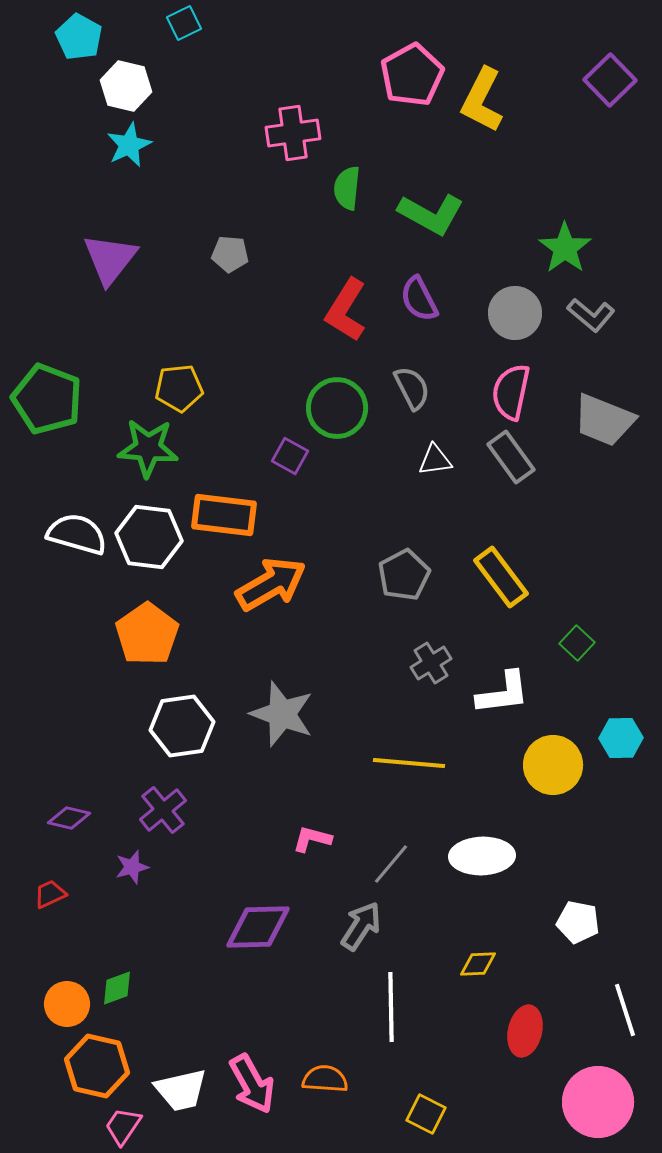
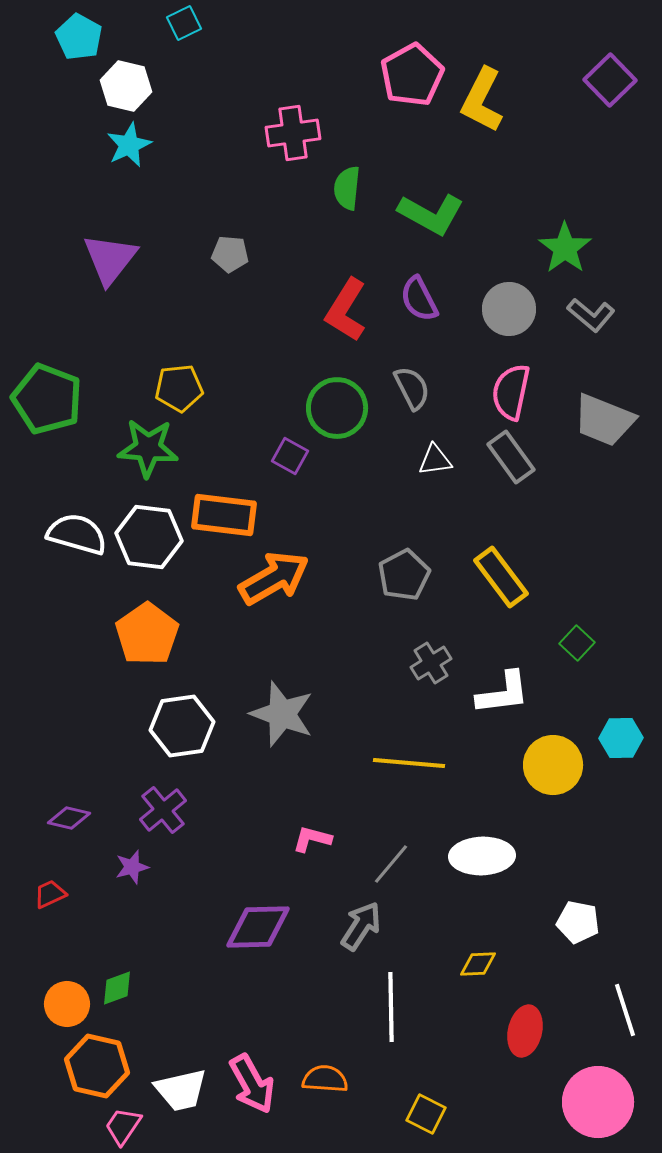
gray circle at (515, 313): moved 6 px left, 4 px up
orange arrow at (271, 584): moved 3 px right, 6 px up
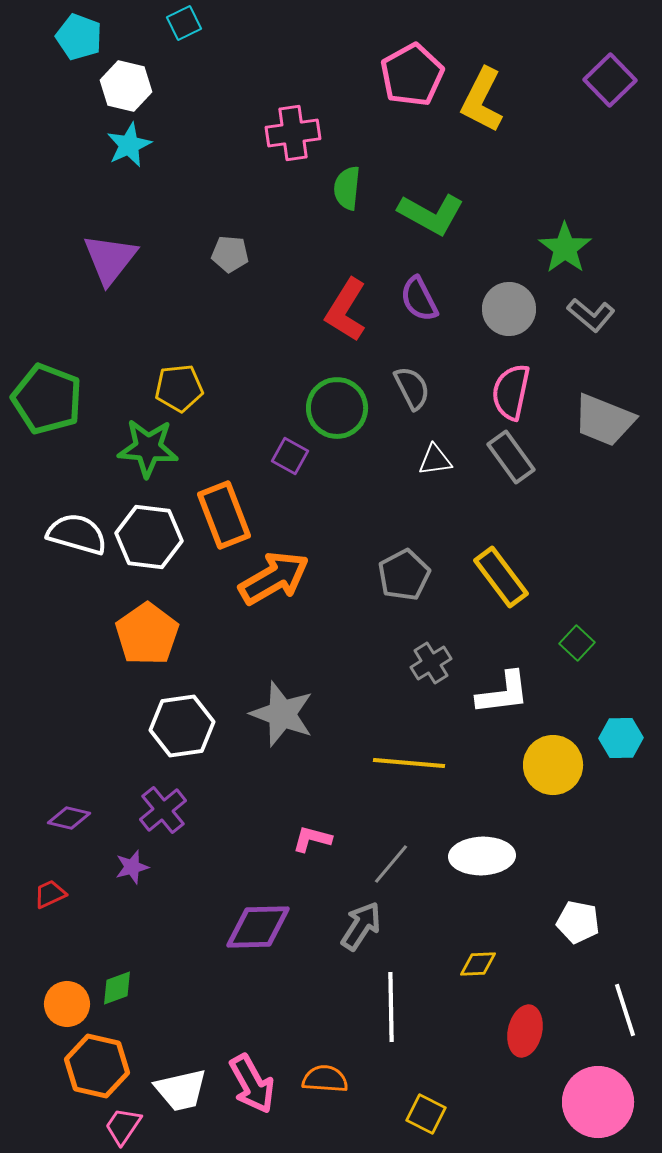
cyan pentagon at (79, 37): rotated 9 degrees counterclockwise
orange rectangle at (224, 515): rotated 62 degrees clockwise
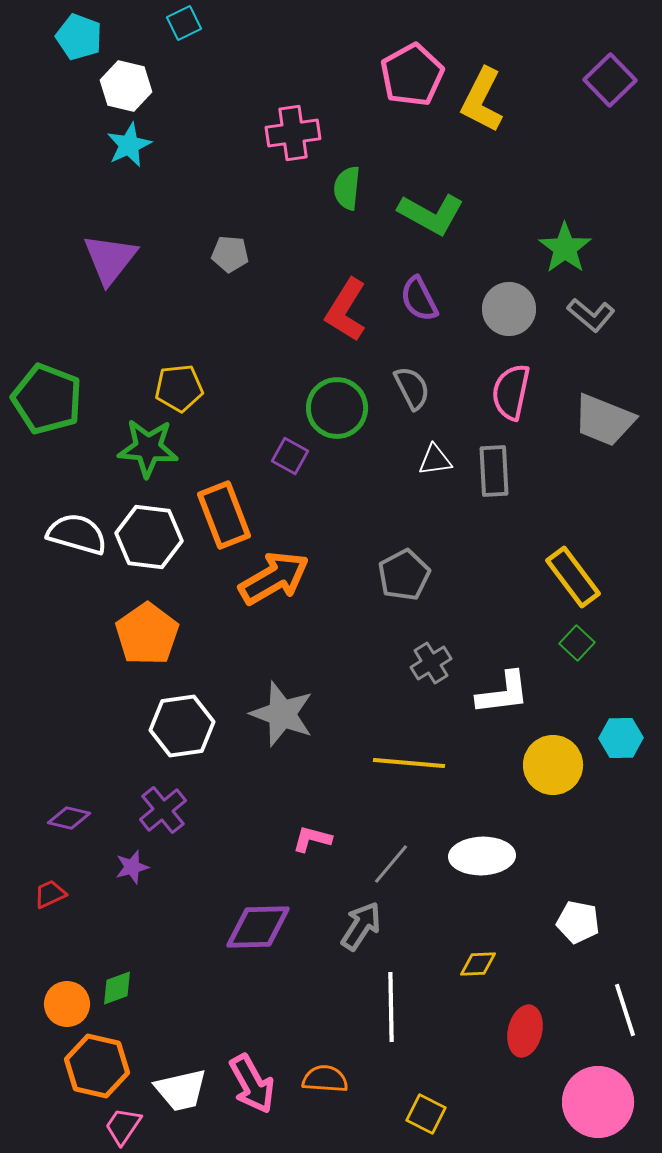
gray rectangle at (511, 457): moved 17 px left, 14 px down; rotated 33 degrees clockwise
yellow rectangle at (501, 577): moved 72 px right
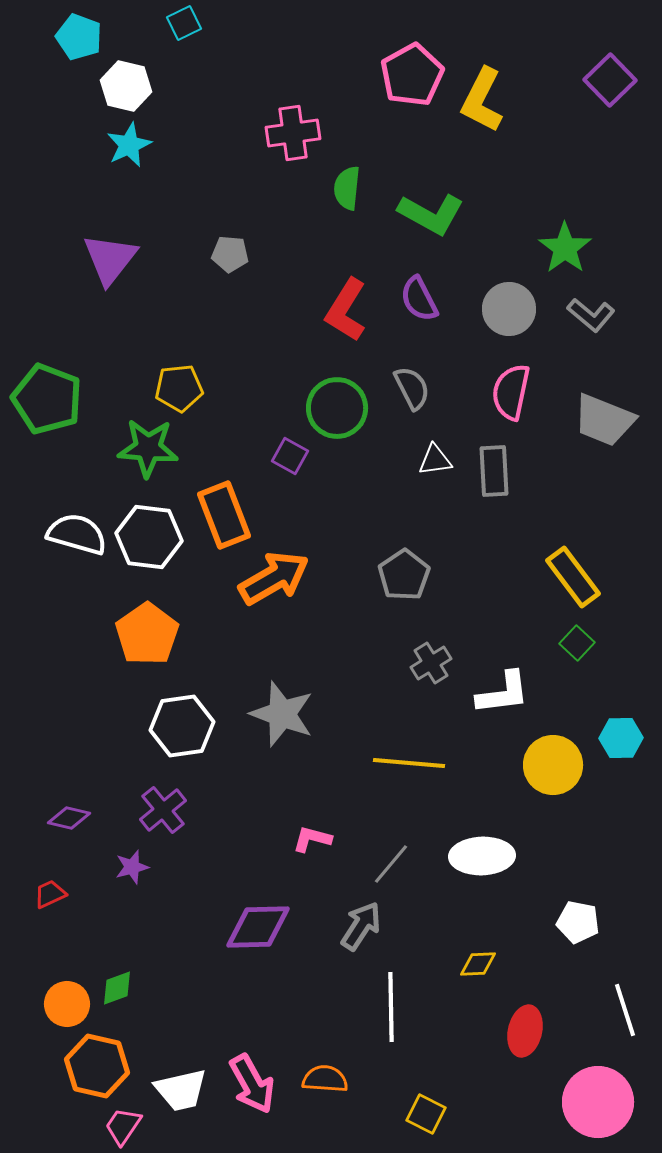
gray pentagon at (404, 575): rotated 6 degrees counterclockwise
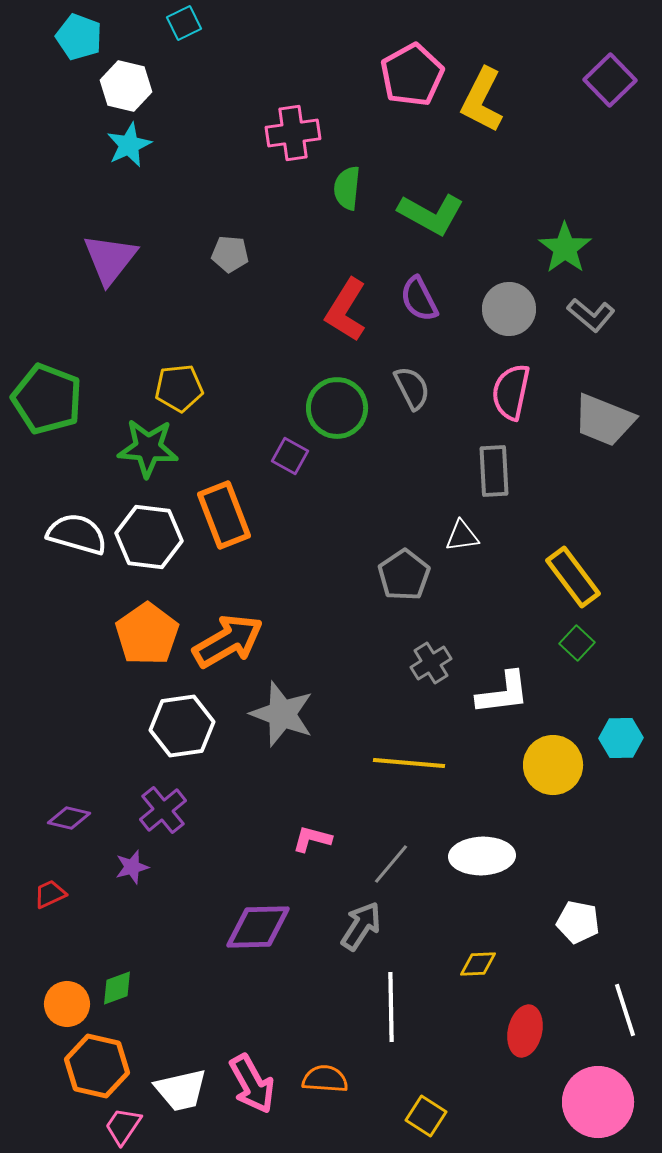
white triangle at (435, 460): moved 27 px right, 76 px down
orange arrow at (274, 578): moved 46 px left, 63 px down
yellow square at (426, 1114): moved 2 px down; rotated 6 degrees clockwise
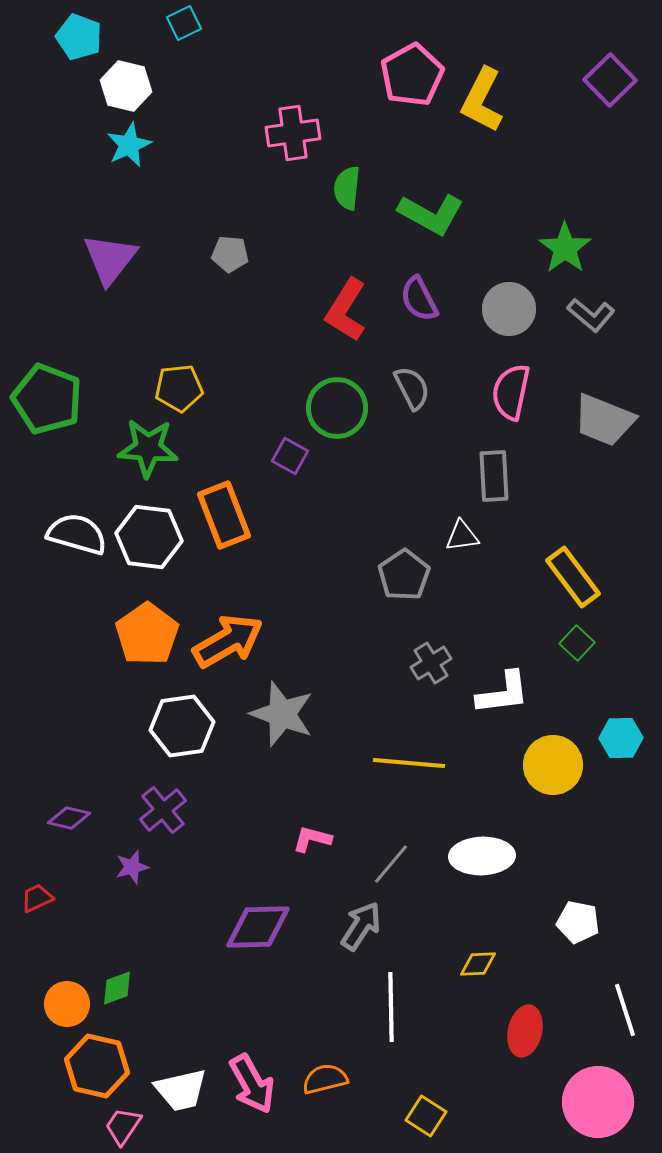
gray rectangle at (494, 471): moved 5 px down
red trapezoid at (50, 894): moved 13 px left, 4 px down
orange semicircle at (325, 1079): rotated 18 degrees counterclockwise
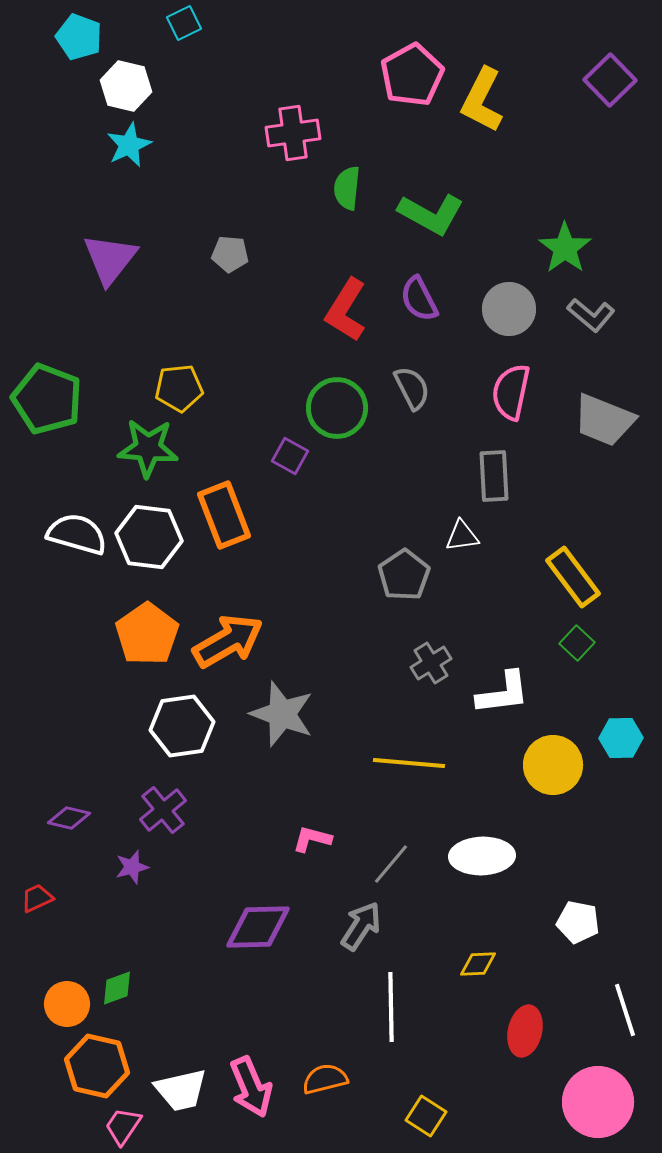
pink arrow at (252, 1084): moved 1 px left, 3 px down; rotated 6 degrees clockwise
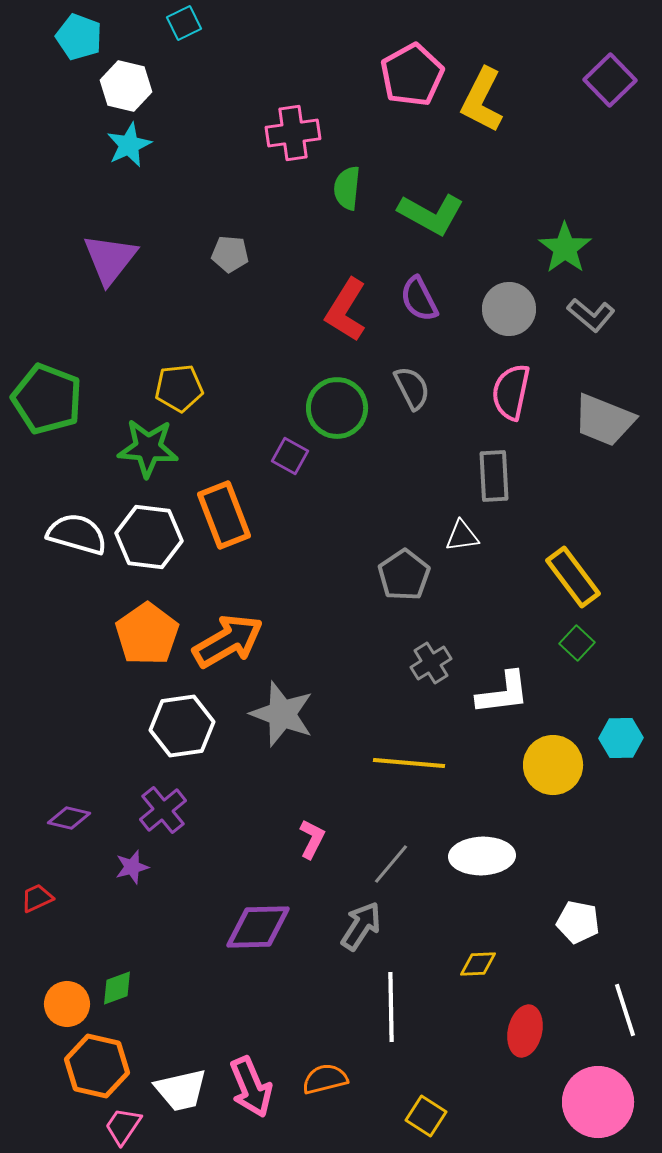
pink L-shape at (312, 839): rotated 102 degrees clockwise
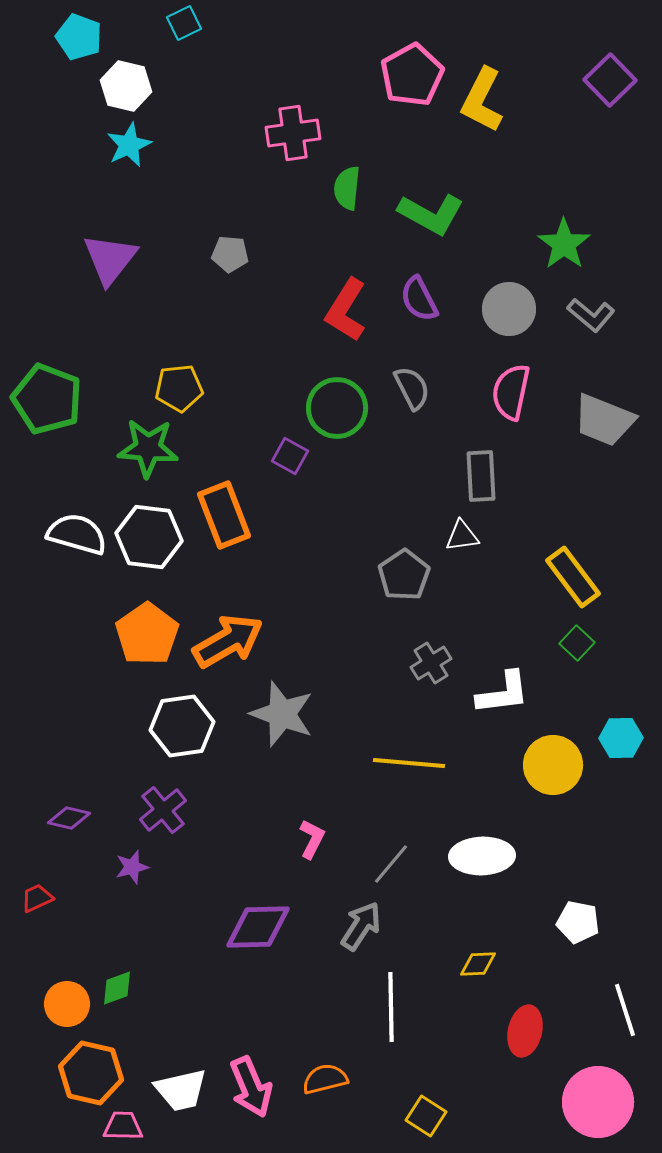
green star at (565, 248): moved 1 px left, 4 px up
gray rectangle at (494, 476): moved 13 px left
orange hexagon at (97, 1066): moved 6 px left, 7 px down
pink trapezoid at (123, 1126): rotated 57 degrees clockwise
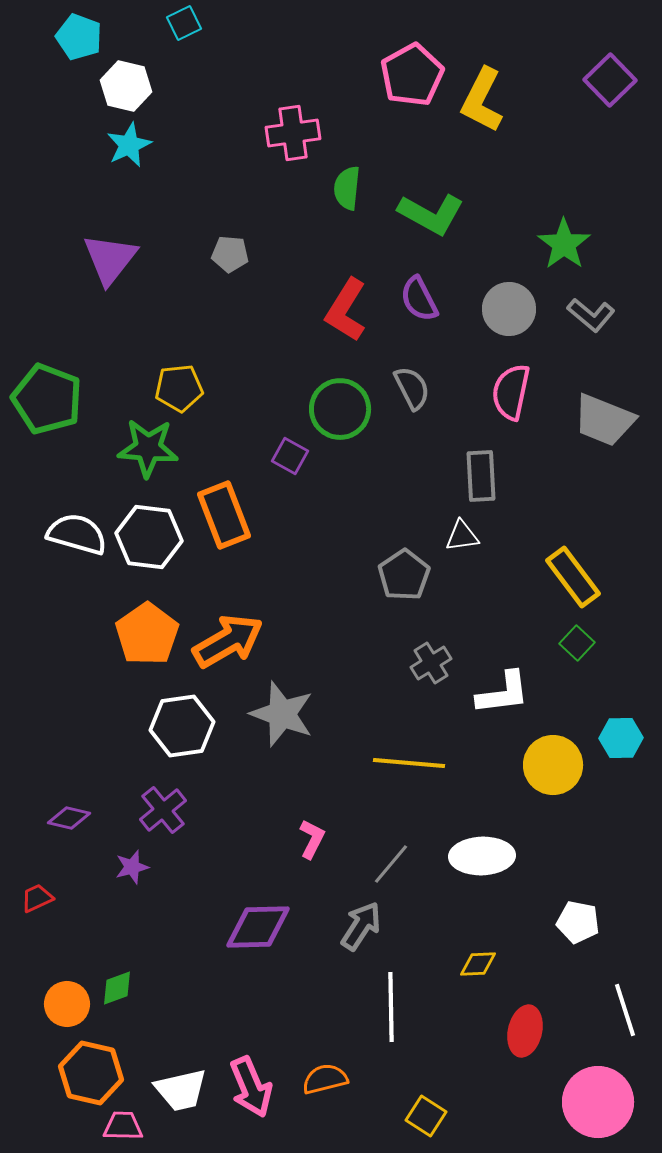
green circle at (337, 408): moved 3 px right, 1 px down
